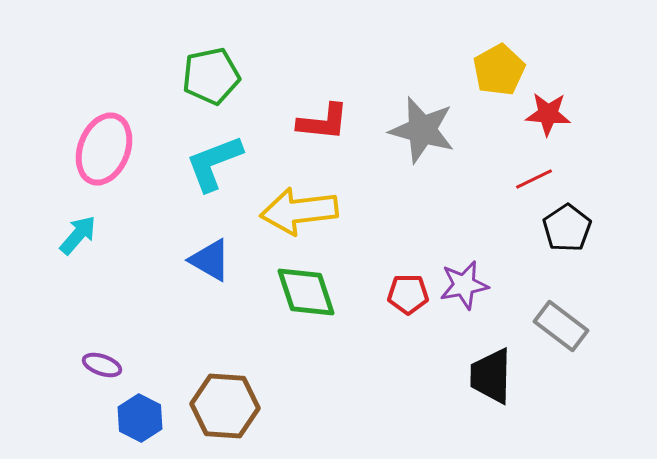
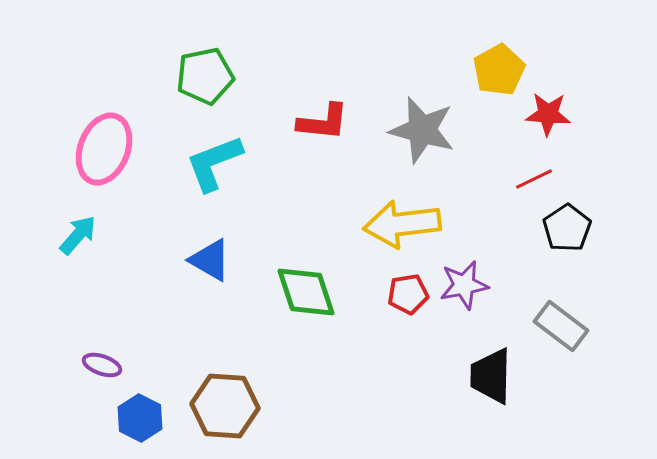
green pentagon: moved 6 px left
yellow arrow: moved 103 px right, 13 px down
red pentagon: rotated 9 degrees counterclockwise
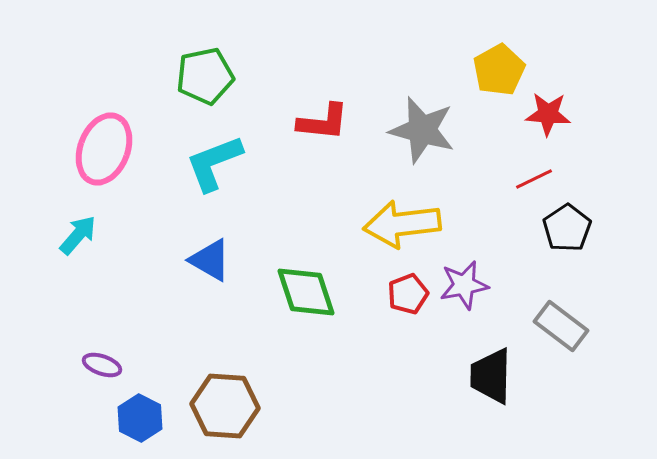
red pentagon: rotated 12 degrees counterclockwise
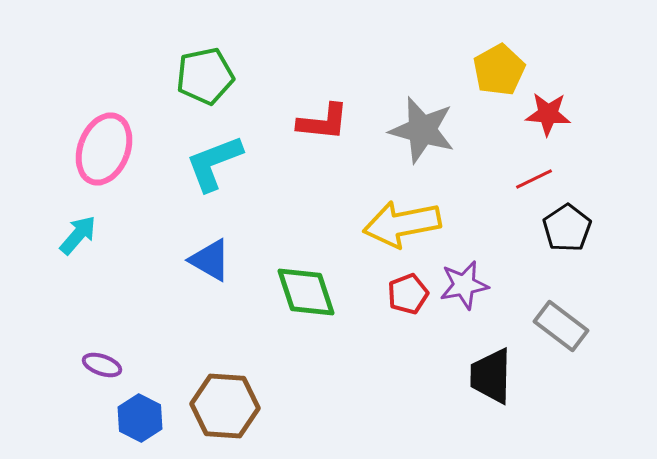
yellow arrow: rotated 4 degrees counterclockwise
